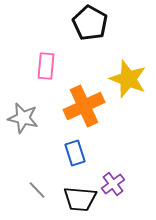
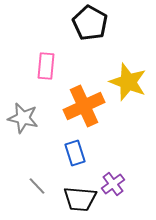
yellow star: moved 3 px down
gray line: moved 4 px up
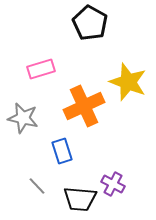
pink rectangle: moved 5 px left, 3 px down; rotated 68 degrees clockwise
blue rectangle: moved 13 px left, 2 px up
purple cross: rotated 25 degrees counterclockwise
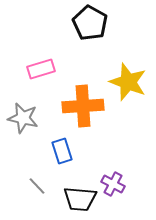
orange cross: moved 1 px left; rotated 21 degrees clockwise
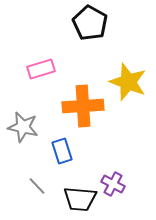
gray star: moved 9 px down
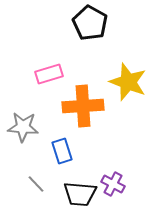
pink rectangle: moved 8 px right, 5 px down
gray star: rotated 8 degrees counterclockwise
gray line: moved 1 px left, 2 px up
black trapezoid: moved 5 px up
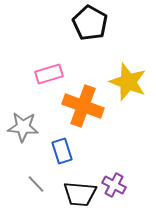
orange cross: rotated 24 degrees clockwise
purple cross: moved 1 px right, 1 px down
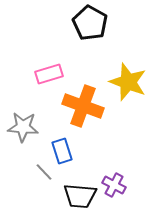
gray line: moved 8 px right, 12 px up
black trapezoid: moved 2 px down
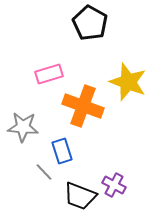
black trapezoid: rotated 16 degrees clockwise
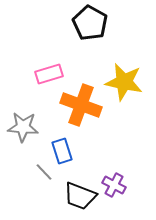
yellow star: moved 4 px left; rotated 9 degrees counterclockwise
orange cross: moved 2 px left, 1 px up
